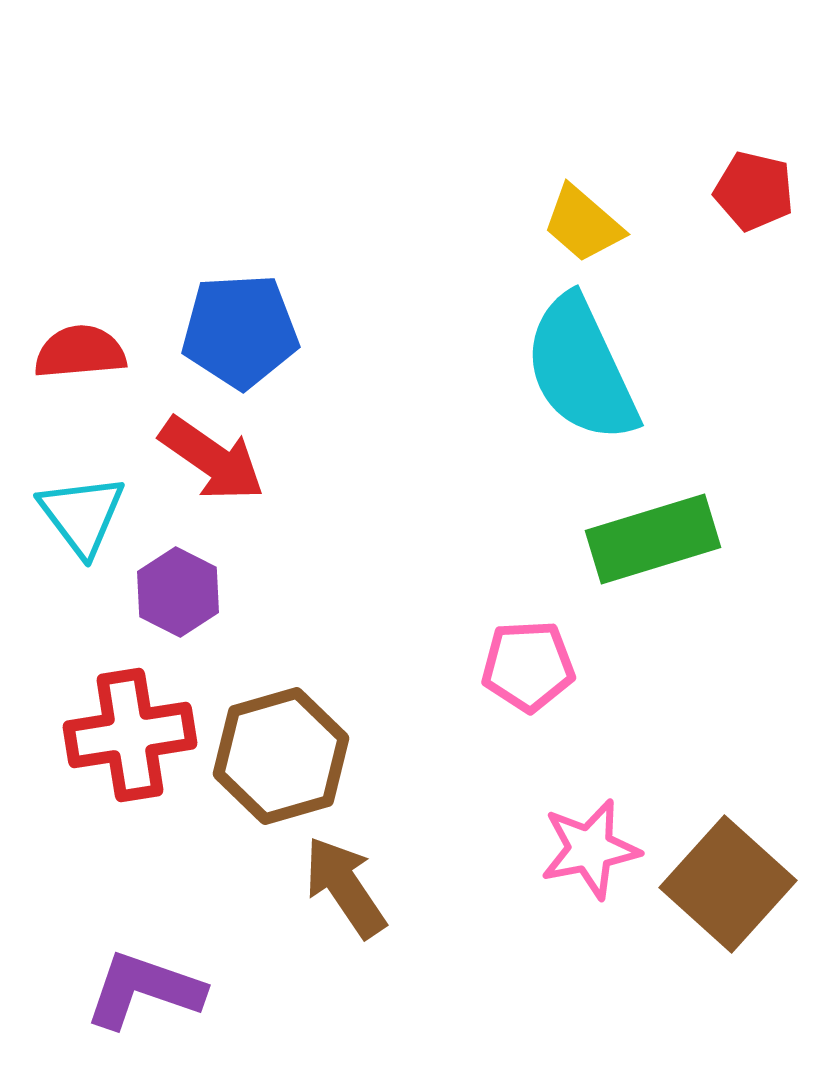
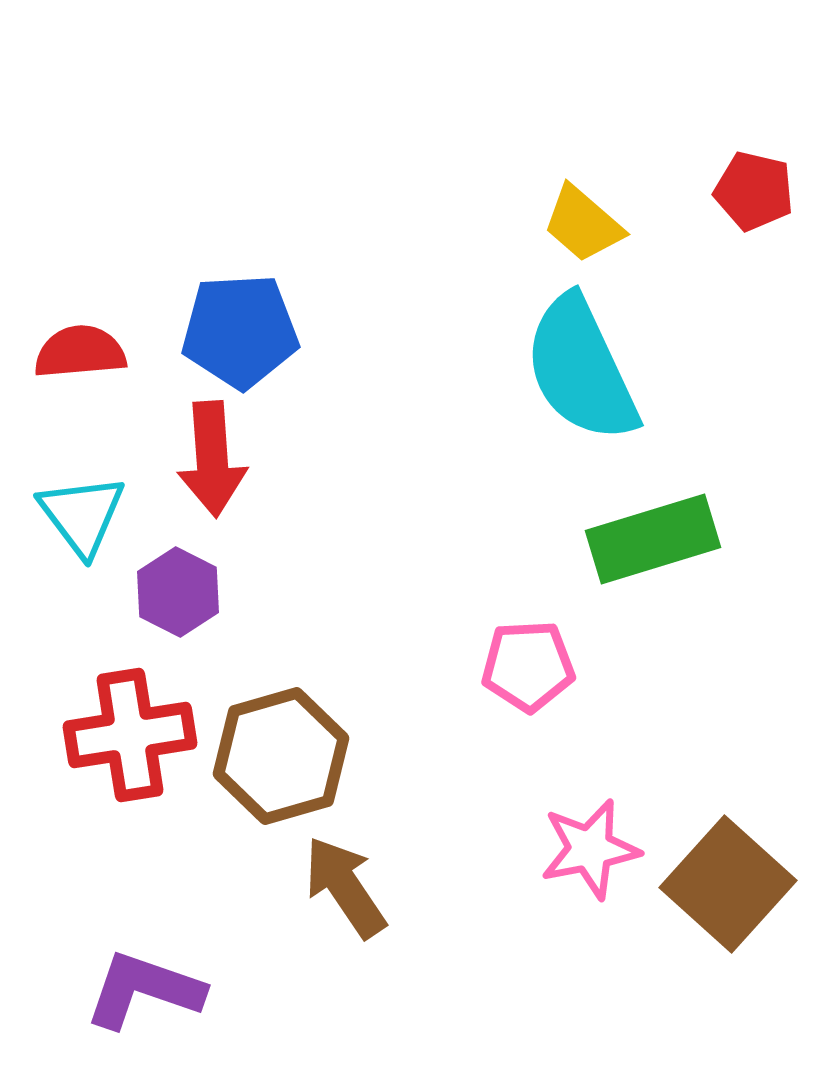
red arrow: rotated 51 degrees clockwise
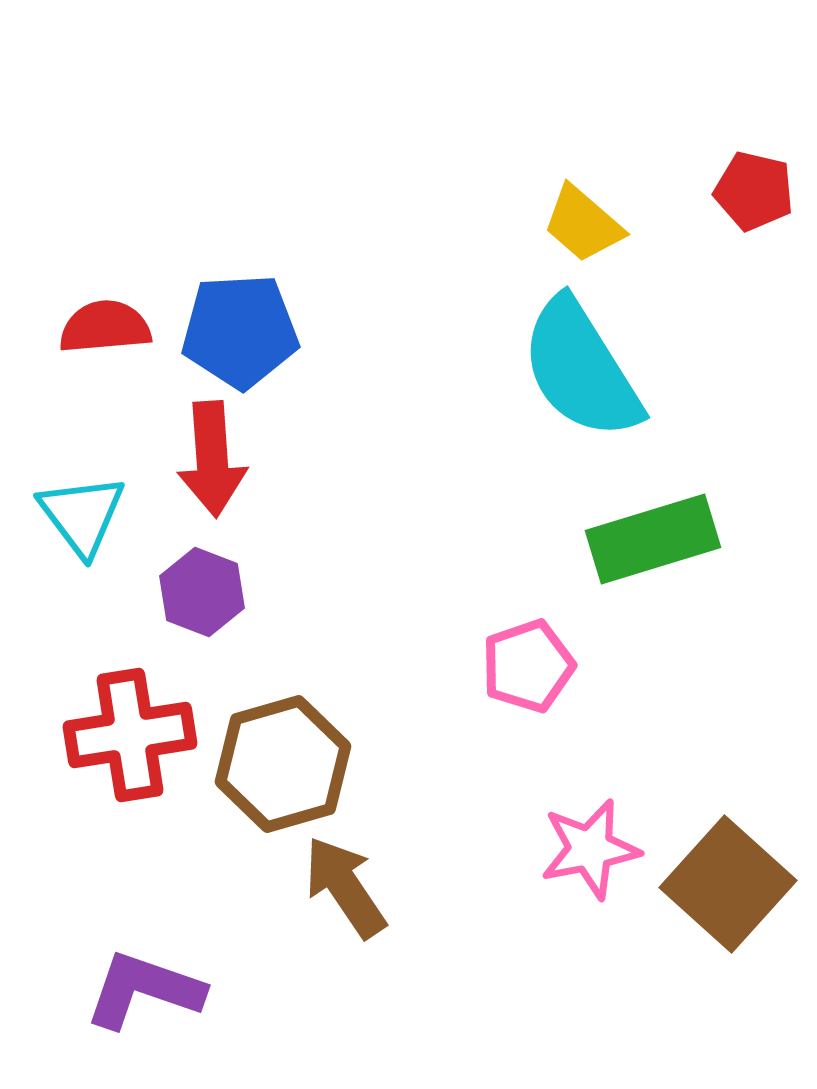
red semicircle: moved 25 px right, 25 px up
cyan semicircle: rotated 7 degrees counterclockwise
purple hexagon: moved 24 px right; rotated 6 degrees counterclockwise
pink pentagon: rotated 16 degrees counterclockwise
brown hexagon: moved 2 px right, 8 px down
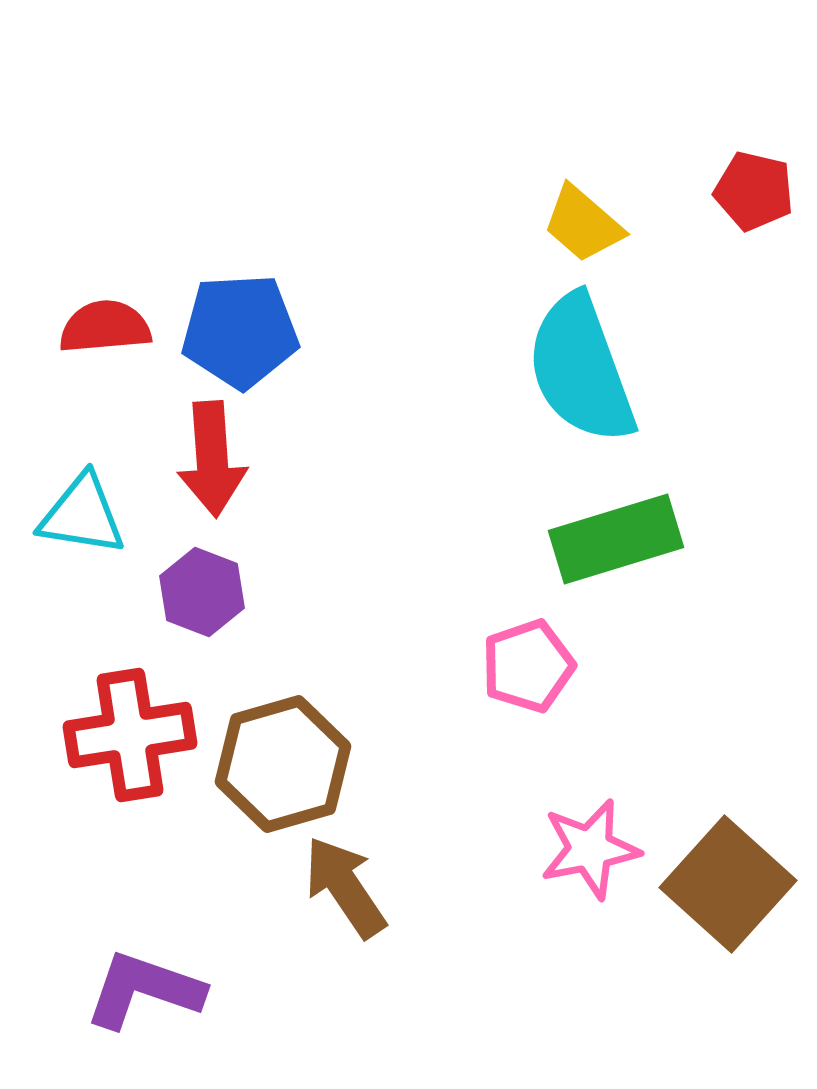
cyan semicircle: rotated 12 degrees clockwise
cyan triangle: rotated 44 degrees counterclockwise
green rectangle: moved 37 px left
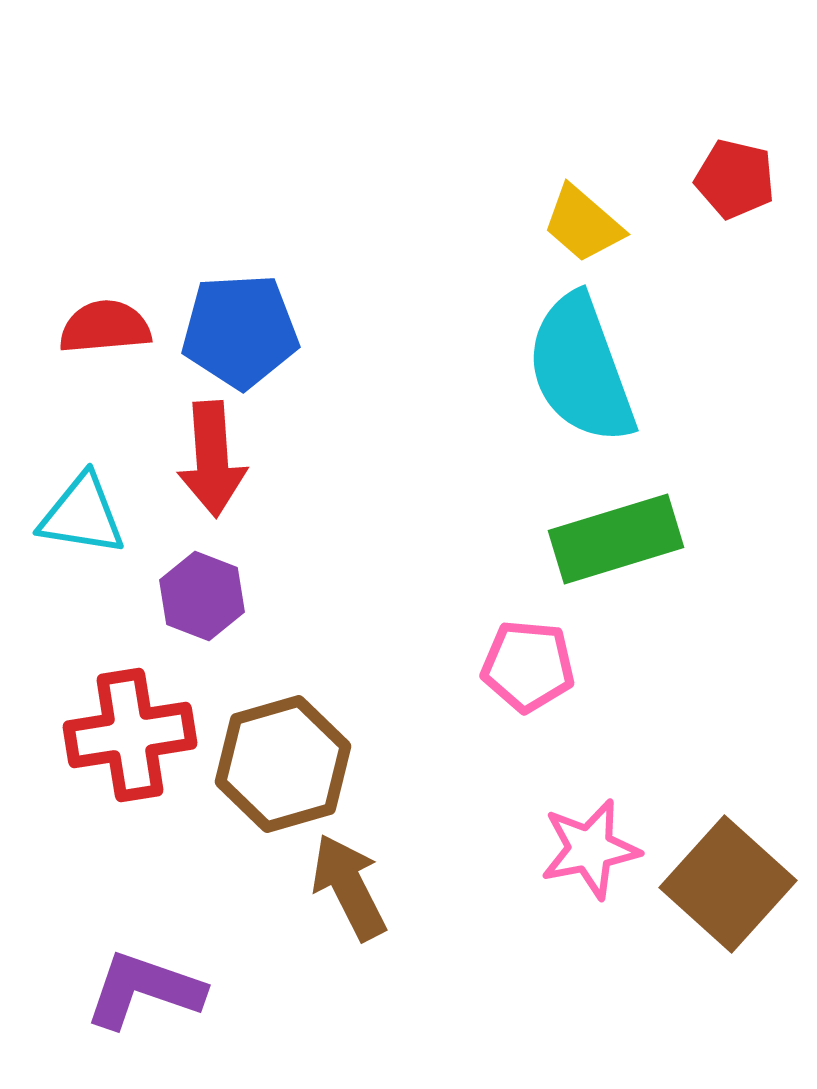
red pentagon: moved 19 px left, 12 px up
purple hexagon: moved 4 px down
pink pentagon: rotated 24 degrees clockwise
brown arrow: moved 4 px right; rotated 7 degrees clockwise
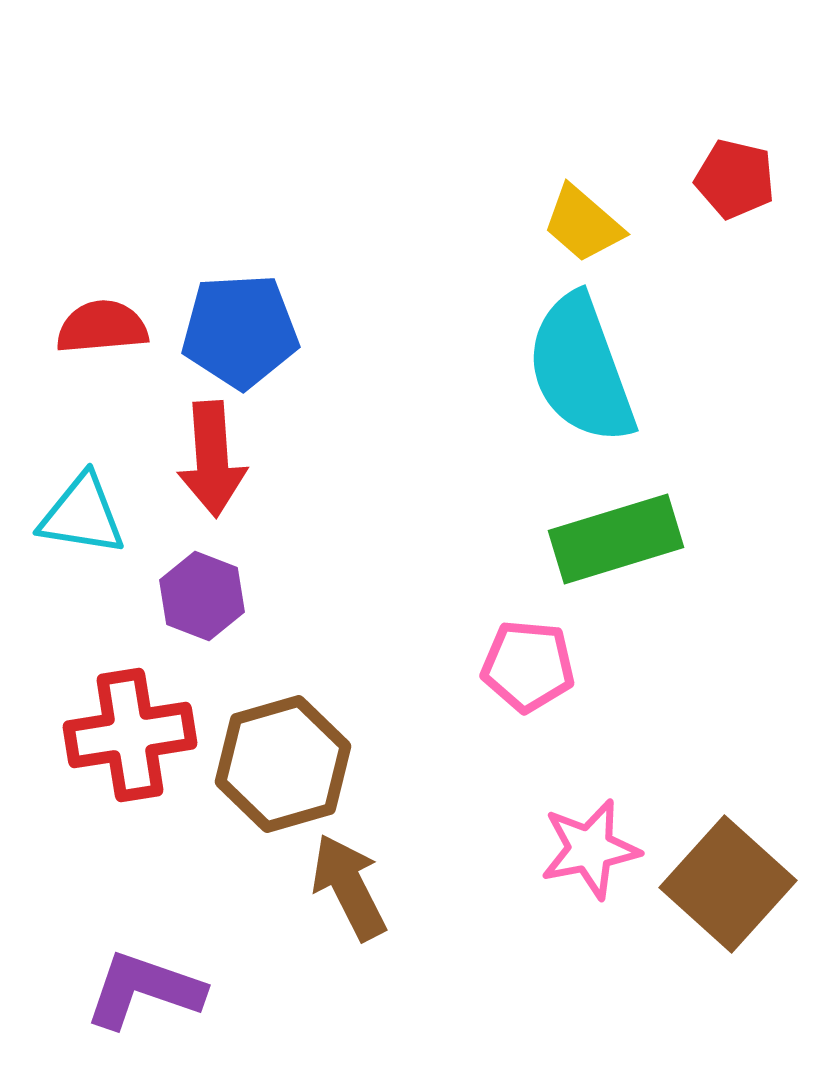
red semicircle: moved 3 px left
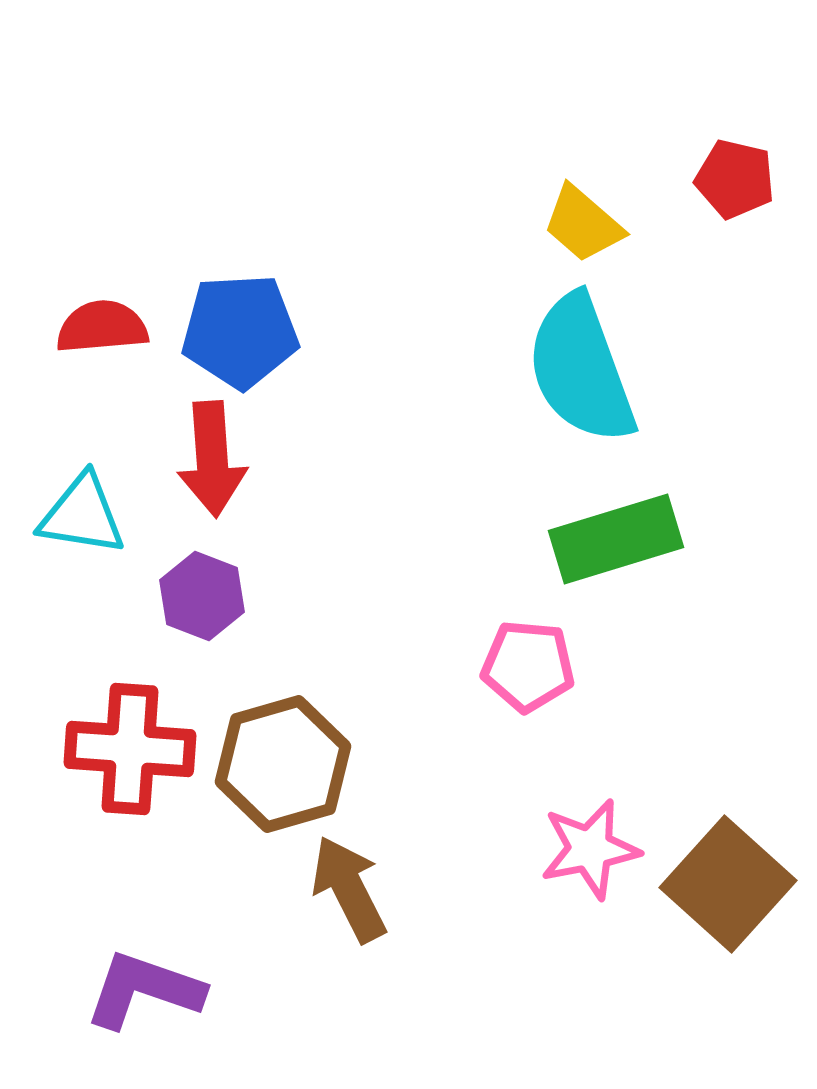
red cross: moved 14 px down; rotated 13 degrees clockwise
brown arrow: moved 2 px down
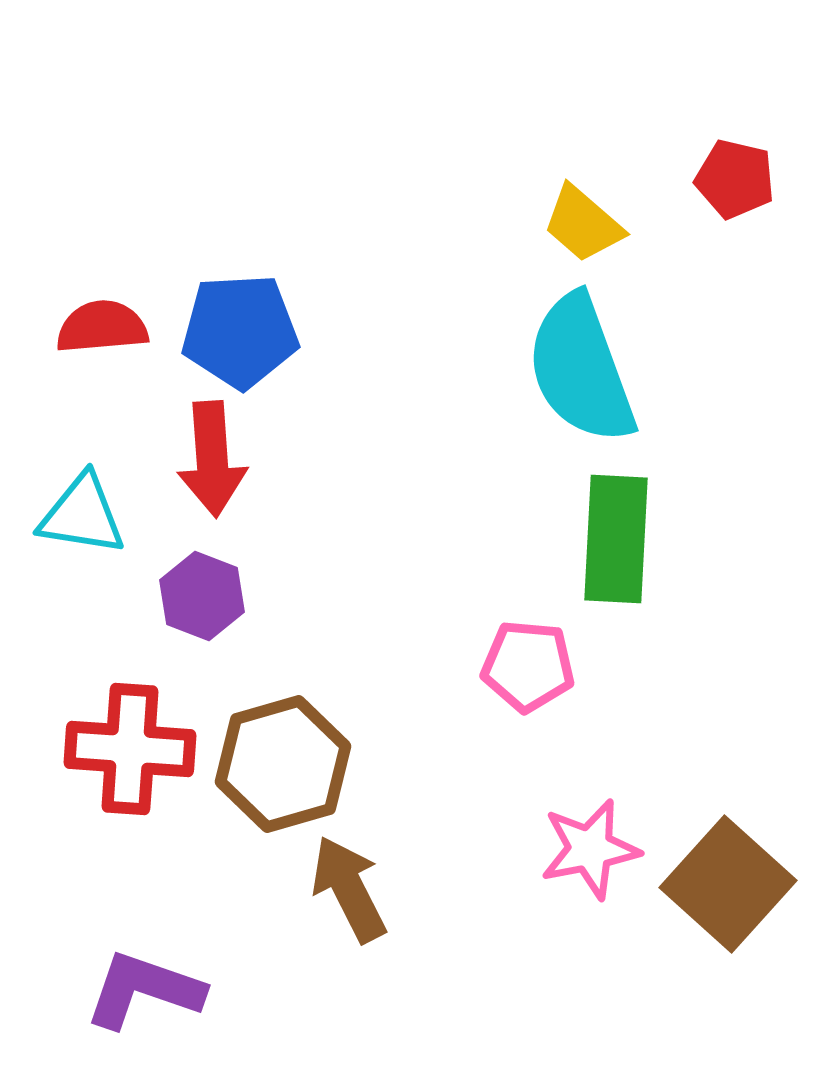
green rectangle: rotated 70 degrees counterclockwise
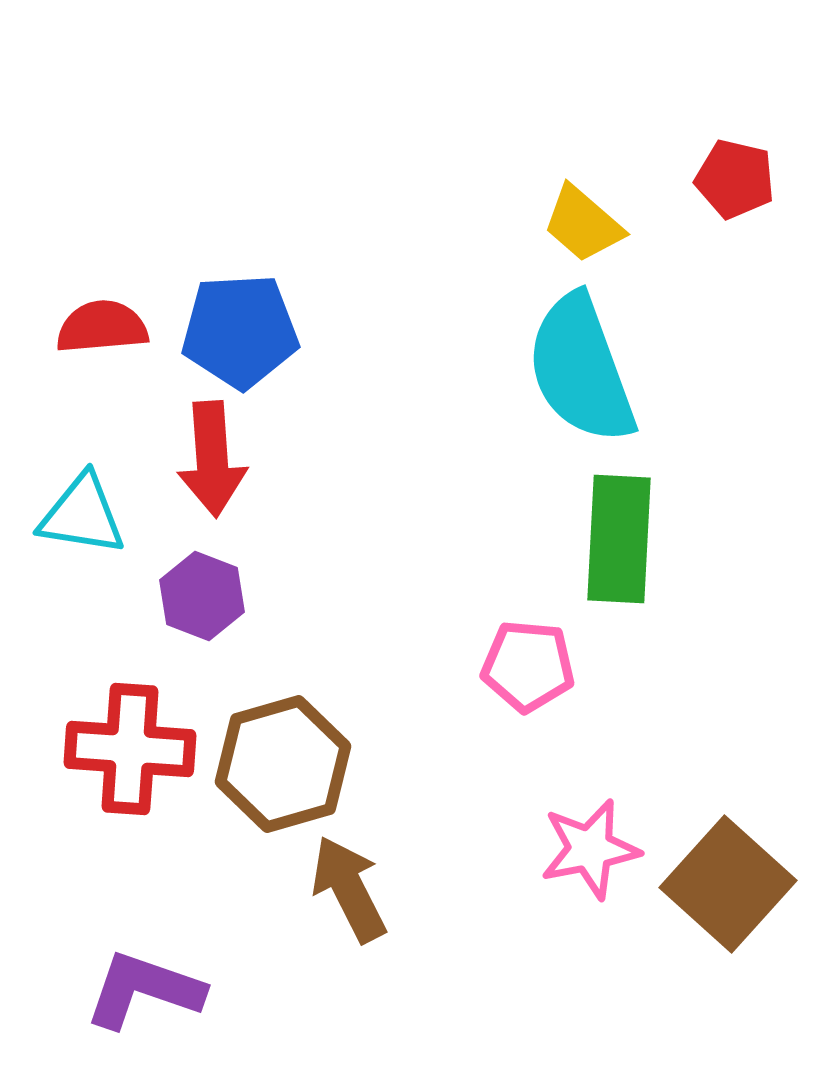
green rectangle: moved 3 px right
